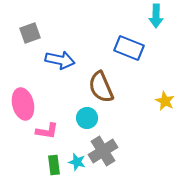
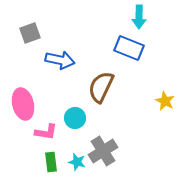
cyan arrow: moved 17 px left, 1 px down
brown semicircle: rotated 48 degrees clockwise
cyan circle: moved 12 px left
pink L-shape: moved 1 px left, 1 px down
green rectangle: moved 3 px left, 3 px up
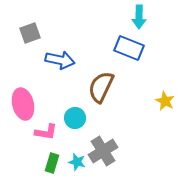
green rectangle: moved 1 px right, 1 px down; rotated 24 degrees clockwise
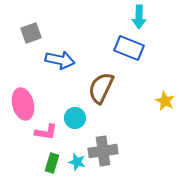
gray square: moved 1 px right
brown semicircle: moved 1 px down
gray cross: rotated 24 degrees clockwise
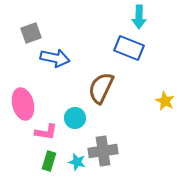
blue arrow: moved 5 px left, 2 px up
green rectangle: moved 3 px left, 2 px up
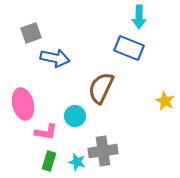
cyan circle: moved 2 px up
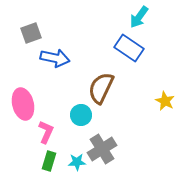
cyan arrow: rotated 35 degrees clockwise
blue rectangle: rotated 12 degrees clockwise
cyan circle: moved 6 px right, 1 px up
pink L-shape: rotated 75 degrees counterclockwise
gray cross: moved 1 px left, 2 px up; rotated 24 degrees counterclockwise
cyan star: rotated 18 degrees counterclockwise
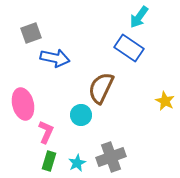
gray cross: moved 9 px right, 8 px down; rotated 12 degrees clockwise
cyan star: moved 1 px down; rotated 24 degrees counterclockwise
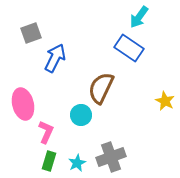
blue arrow: rotated 76 degrees counterclockwise
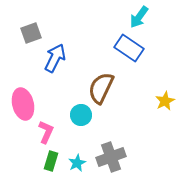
yellow star: rotated 18 degrees clockwise
green rectangle: moved 2 px right
